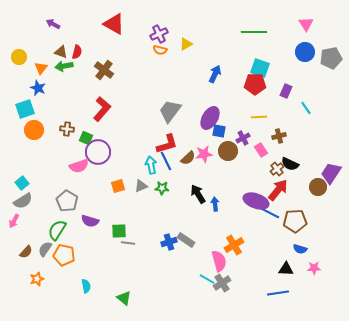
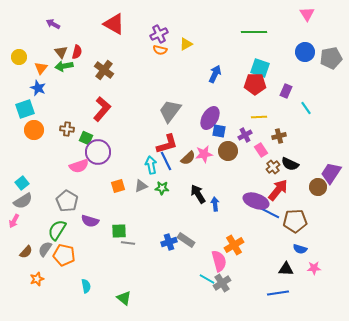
pink triangle at (306, 24): moved 1 px right, 10 px up
brown triangle at (61, 52): rotated 32 degrees clockwise
purple cross at (243, 138): moved 2 px right, 3 px up
brown cross at (277, 169): moved 4 px left, 2 px up
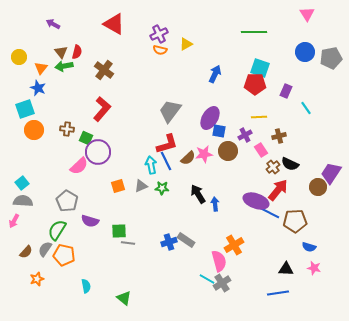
pink semicircle at (79, 166): rotated 24 degrees counterclockwise
gray semicircle at (23, 201): rotated 144 degrees counterclockwise
blue semicircle at (300, 249): moved 9 px right, 2 px up
pink star at (314, 268): rotated 16 degrees clockwise
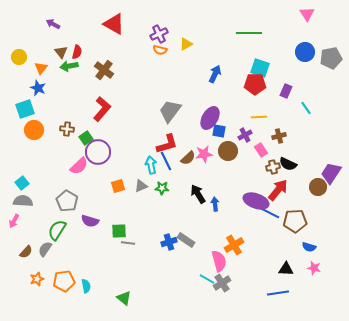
green line at (254, 32): moved 5 px left, 1 px down
green arrow at (64, 66): moved 5 px right
green square at (86, 138): rotated 32 degrees clockwise
black semicircle at (290, 164): moved 2 px left
brown cross at (273, 167): rotated 24 degrees clockwise
orange pentagon at (64, 255): moved 26 px down; rotated 20 degrees counterclockwise
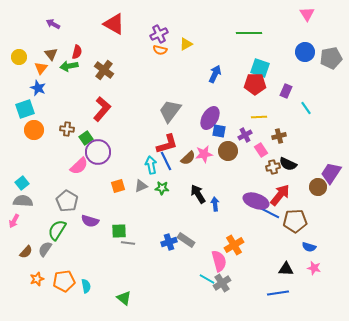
brown triangle at (61, 52): moved 10 px left, 2 px down
red arrow at (278, 190): moved 2 px right, 5 px down
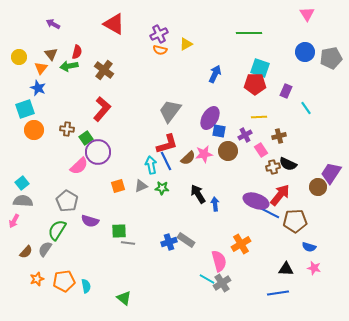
orange cross at (234, 245): moved 7 px right, 1 px up
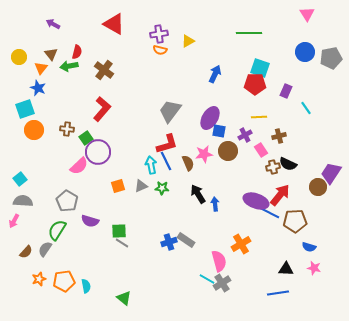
purple cross at (159, 34): rotated 18 degrees clockwise
yellow triangle at (186, 44): moved 2 px right, 3 px up
brown semicircle at (188, 158): moved 5 px down; rotated 70 degrees counterclockwise
cyan square at (22, 183): moved 2 px left, 4 px up
gray line at (128, 243): moved 6 px left; rotated 24 degrees clockwise
orange star at (37, 279): moved 2 px right
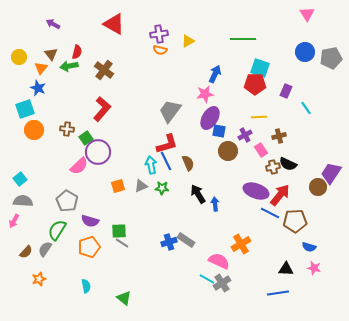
green line at (249, 33): moved 6 px left, 6 px down
pink star at (204, 154): moved 1 px right, 60 px up
purple ellipse at (256, 201): moved 10 px up
pink semicircle at (219, 261): rotated 50 degrees counterclockwise
orange pentagon at (64, 281): moved 25 px right, 34 px up; rotated 10 degrees counterclockwise
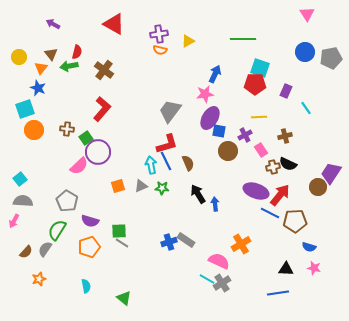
brown cross at (279, 136): moved 6 px right
